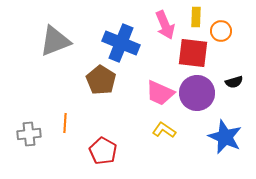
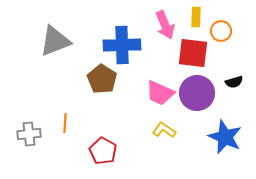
blue cross: moved 1 px right, 2 px down; rotated 24 degrees counterclockwise
brown pentagon: moved 1 px right, 1 px up
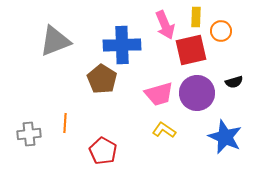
red square: moved 2 px left, 3 px up; rotated 20 degrees counterclockwise
pink trapezoid: moved 1 px left, 1 px down; rotated 40 degrees counterclockwise
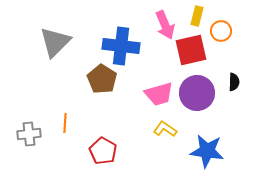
yellow rectangle: moved 1 px right, 1 px up; rotated 12 degrees clockwise
gray triangle: moved 1 px down; rotated 24 degrees counterclockwise
blue cross: moved 1 px left, 1 px down; rotated 9 degrees clockwise
black semicircle: rotated 72 degrees counterclockwise
yellow L-shape: moved 1 px right, 1 px up
blue star: moved 18 px left, 14 px down; rotated 16 degrees counterclockwise
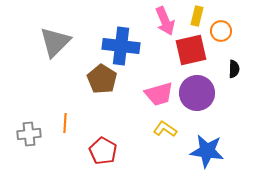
pink arrow: moved 4 px up
black semicircle: moved 13 px up
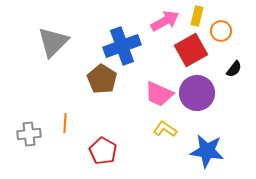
pink arrow: rotated 96 degrees counterclockwise
gray triangle: moved 2 px left
blue cross: moved 1 px right; rotated 27 degrees counterclockwise
red square: rotated 16 degrees counterclockwise
black semicircle: rotated 36 degrees clockwise
pink trapezoid: rotated 40 degrees clockwise
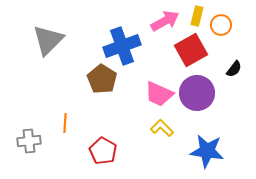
orange circle: moved 6 px up
gray triangle: moved 5 px left, 2 px up
yellow L-shape: moved 3 px left, 1 px up; rotated 10 degrees clockwise
gray cross: moved 7 px down
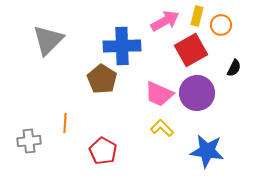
blue cross: rotated 18 degrees clockwise
black semicircle: moved 1 px up; rotated 12 degrees counterclockwise
